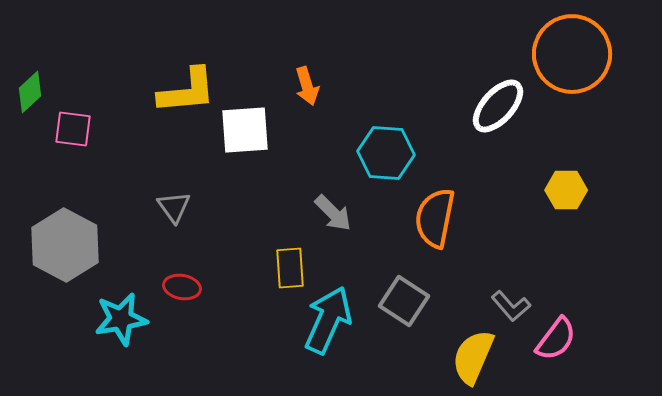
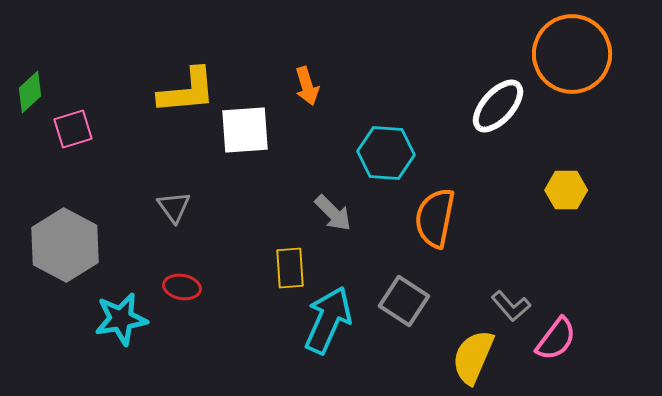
pink square: rotated 24 degrees counterclockwise
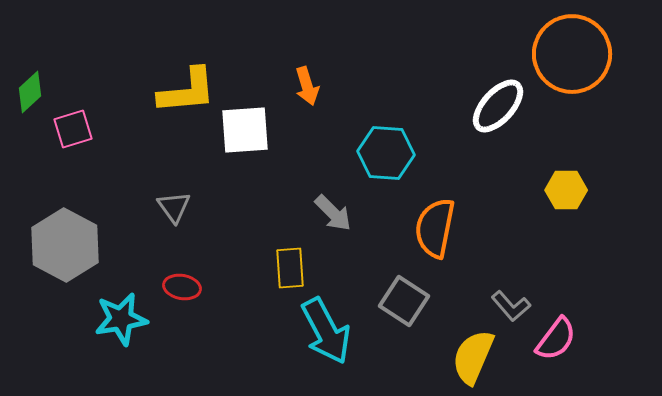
orange semicircle: moved 10 px down
cyan arrow: moved 2 px left, 11 px down; rotated 128 degrees clockwise
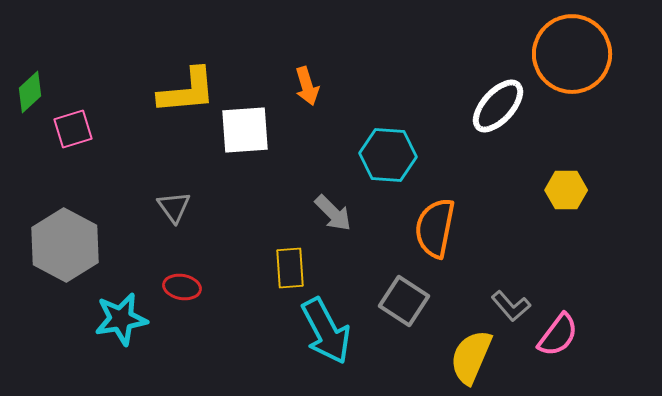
cyan hexagon: moved 2 px right, 2 px down
pink semicircle: moved 2 px right, 4 px up
yellow semicircle: moved 2 px left
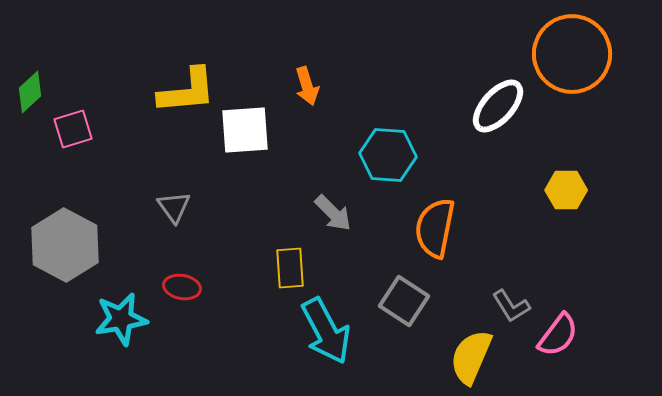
gray L-shape: rotated 9 degrees clockwise
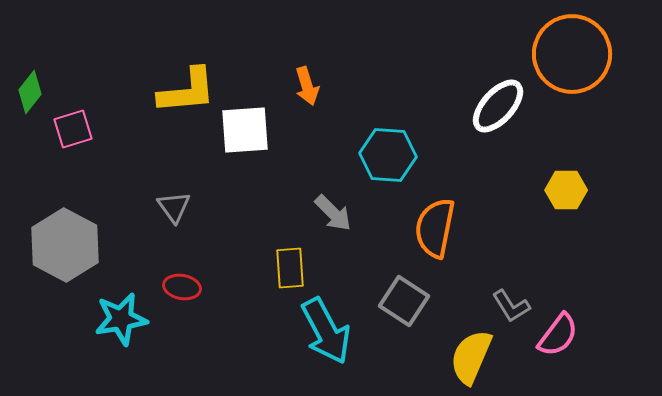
green diamond: rotated 9 degrees counterclockwise
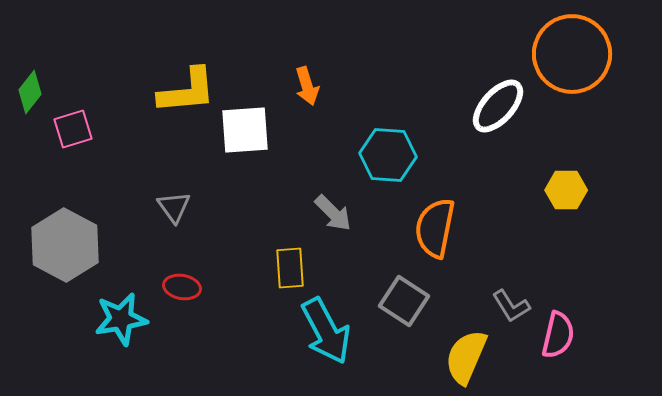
pink semicircle: rotated 24 degrees counterclockwise
yellow semicircle: moved 5 px left
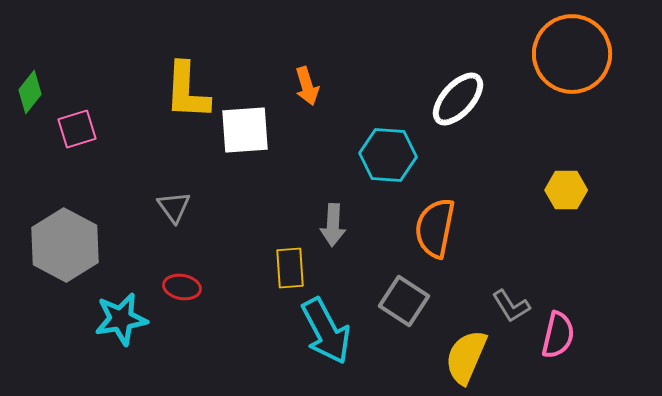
yellow L-shape: rotated 98 degrees clockwise
white ellipse: moved 40 px left, 7 px up
pink square: moved 4 px right
gray arrow: moved 12 px down; rotated 48 degrees clockwise
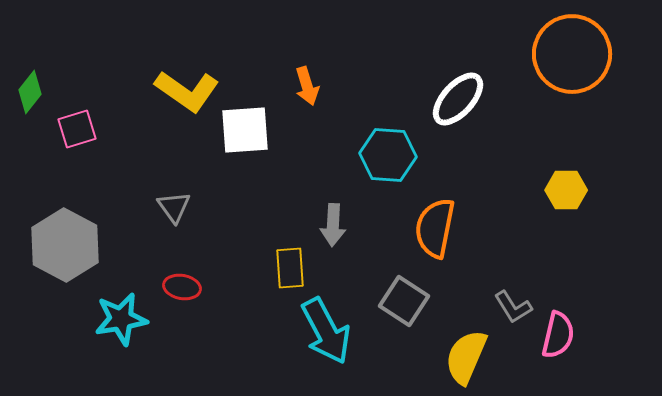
yellow L-shape: rotated 58 degrees counterclockwise
gray L-shape: moved 2 px right, 1 px down
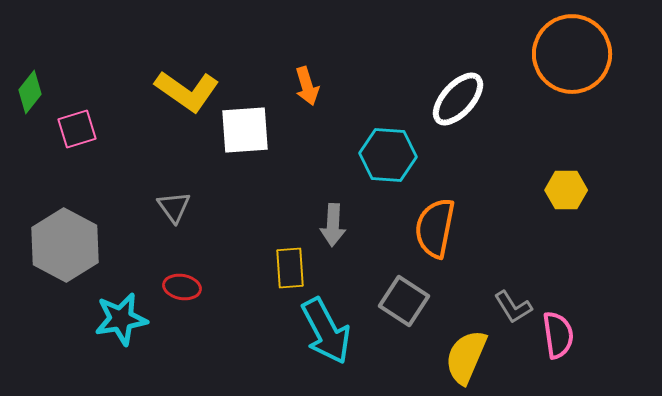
pink semicircle: rotated 21 degrees counterclockwise
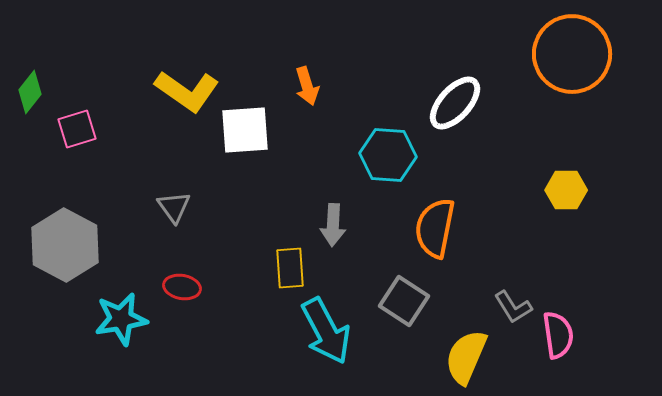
white ellipse: moved 3 px left, 4 px down
